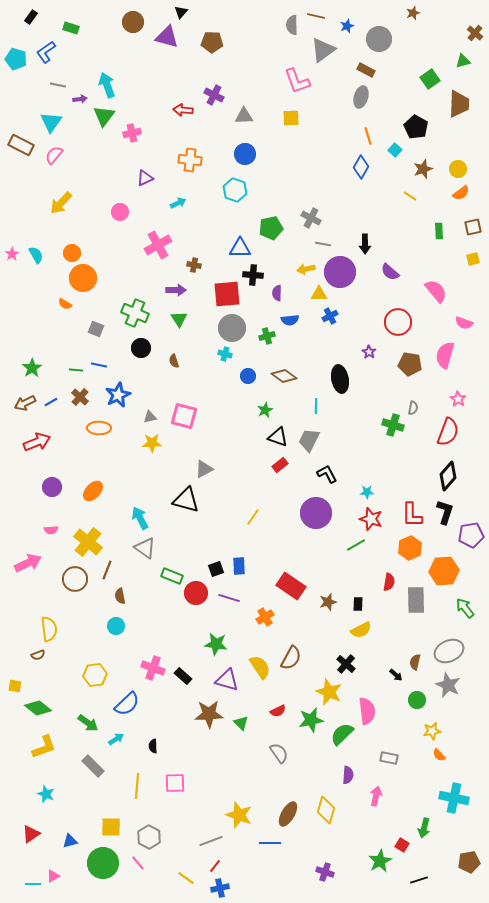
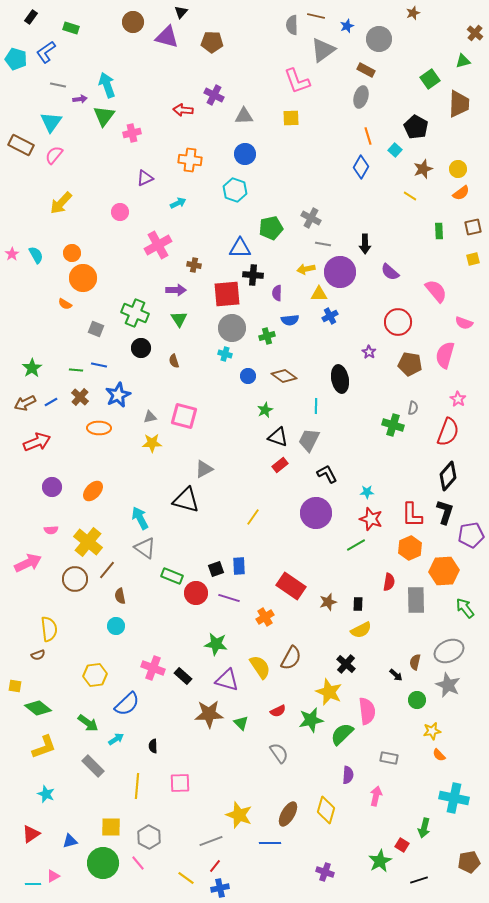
brown line at (107, 570): rotated 18 degrees clockwise
pink square at (175, 783): moved 5 px right
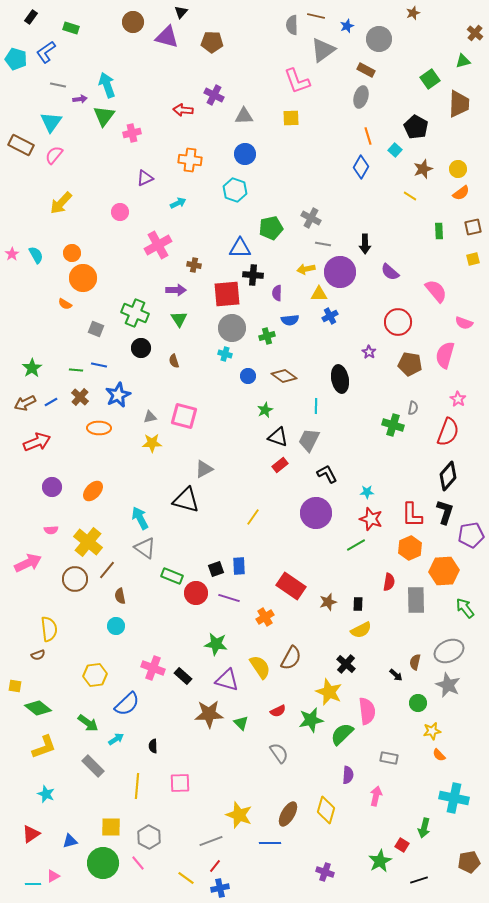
green circle at (417, 700): moved 1 px right, 3 px down
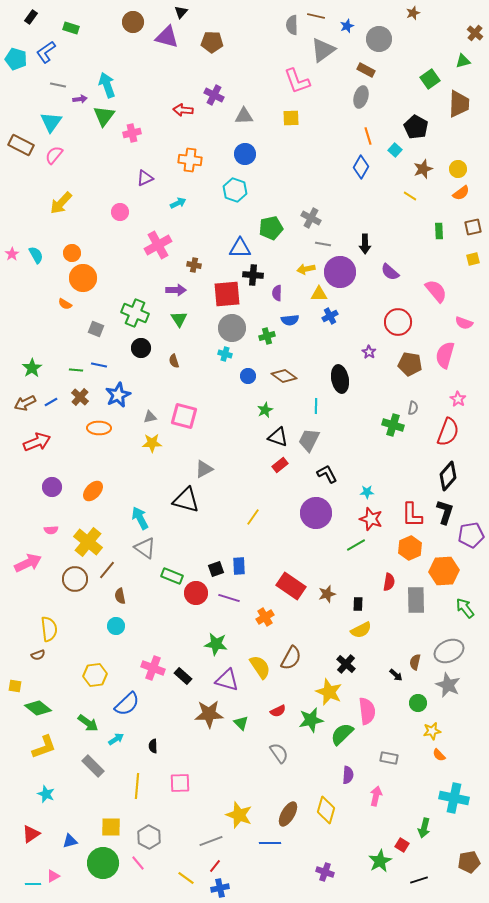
brown star at (328, 602): moved 1 px left, 8 px up
